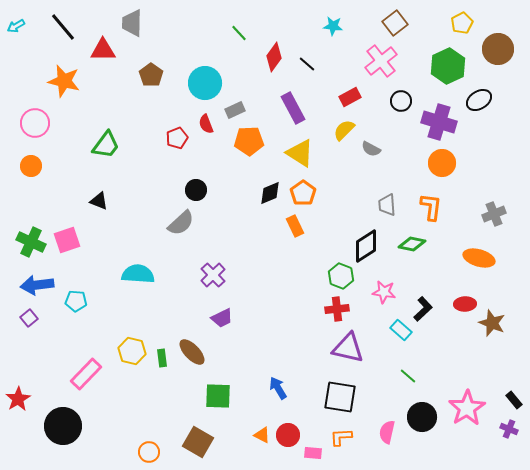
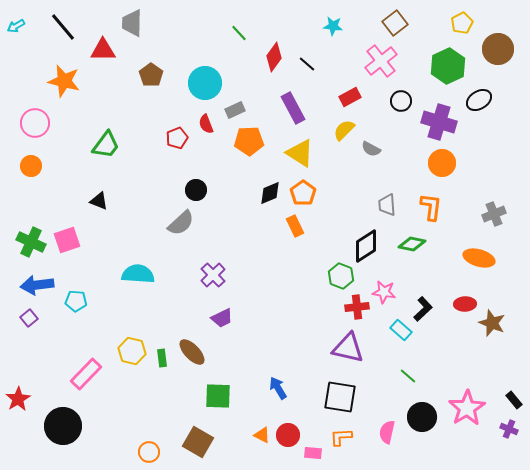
red cross at (337, 309): moved 20 px right, 2 px up
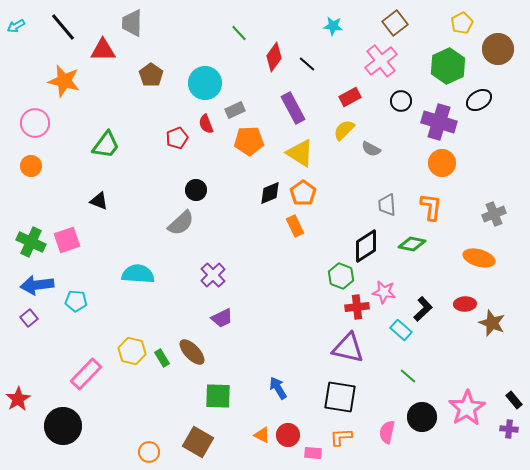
green rectangle at (162, 358): rotated 24 degrees counterclockwise
purple cross at (509, 429): rotated 18 degrees counterclockwise
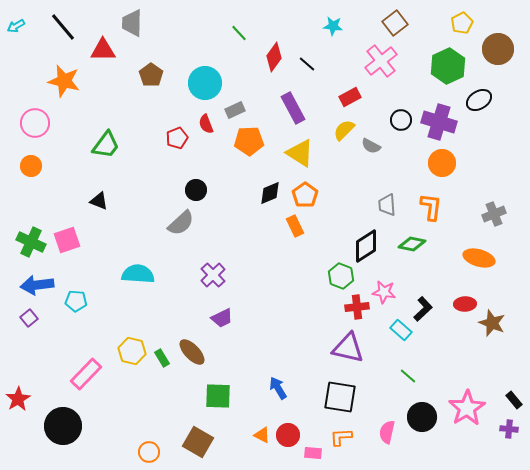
black circle at (401, 101): moved 19 px down
gray semicircle at (371, 149): moved 3 px up
orange pentagon at (303, 193): moved 2 px right, 2 px down
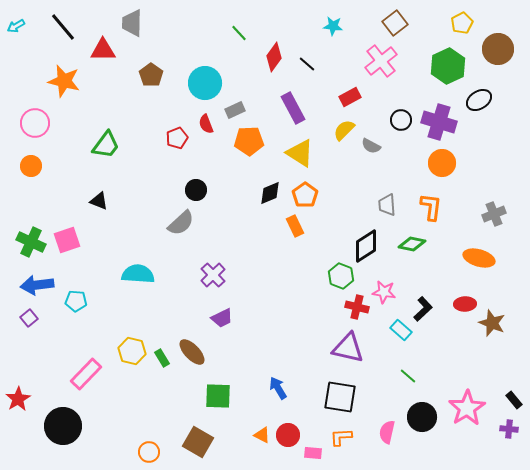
red cross at (357, 307): rotated 20 degrees clockwise
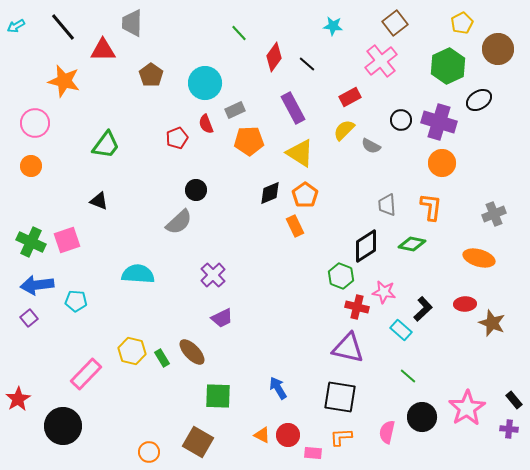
gray semicircle at (181, 223): moved 2 px left, 1 px up
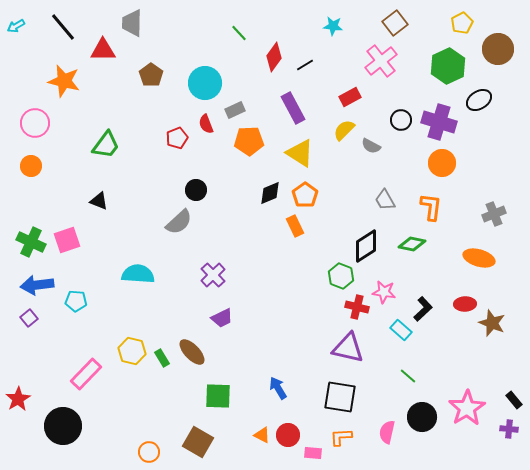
black line at (307, 64): moved 2 px left, 1 px down; rotated 72 degrees counterclockwise
gray trapezoid at (387, 205): moved 2 px left, 5 px up; rotated 25 degrees counterclockwise
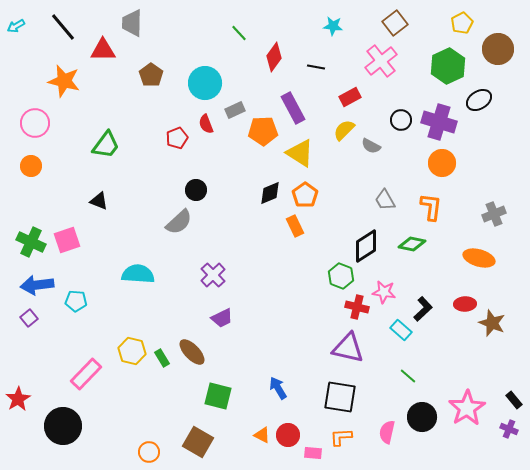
black line at (305, 65): moved 11 px right, 2 px down; rotated 42 degrees clockwise
orange pentagon at (249, 141): moved 14 px right, 10 px up
green square at (218, 396): rotated 12 degrees clockwise
purple cross at (509, 429): rotated 18 degrees clockwise
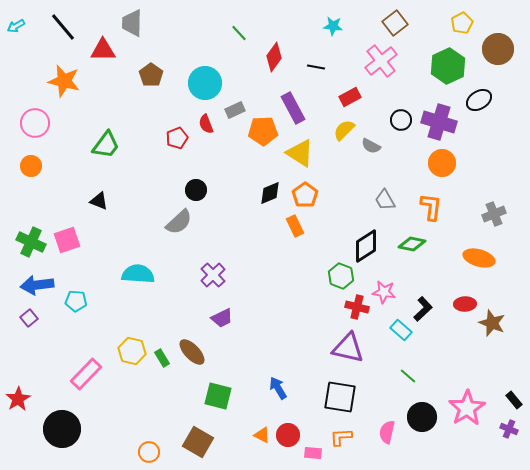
black circle at (63, 426): moved 1 px left, 3 px down
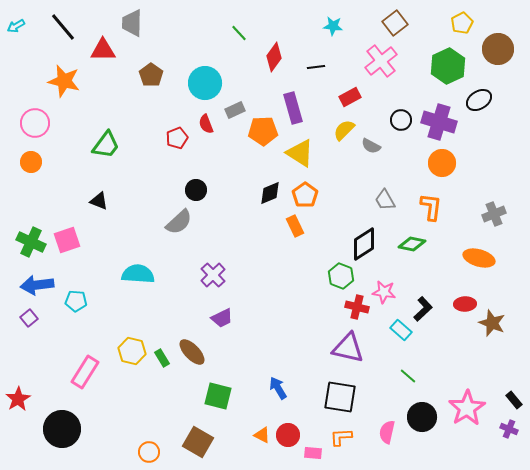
black line at (316, 67): rotated 18 degrees counterclockwise
purple rectangle at (293, 108): rotated 12 degrees clockwise
orange circle at (31, 166): moved 4 px up
black diamond at (366, 246): moved 2 px left, 2 px up
pink rectangle at (86, 374): moved 1 px left, 2 px up; rotated 12 degrees counterclockwise
